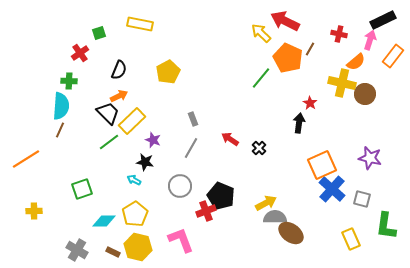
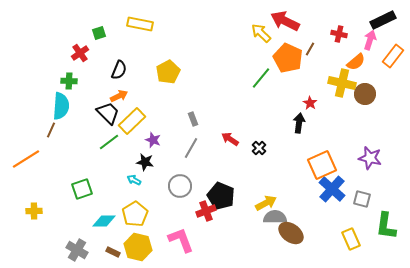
brown line at (60, 130): moved 9 px left
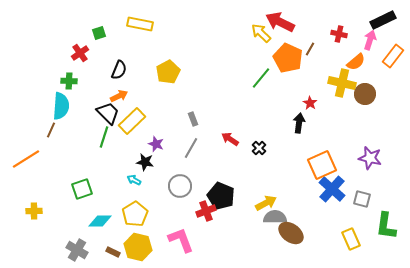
red arrow at (285, 21): moved 5 px left, 1 px down
purple star at (153, 140): moved 3 px right, 4 px down
green line at (109, 142): moved 5 px left, 5 px up; rotated 35 degrees counterclockwise
cyan diamond at (104, 221): moved 4 px left
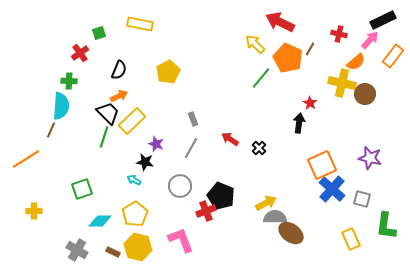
yellow arrow at (261, 33): moved 6 px left, 11 px down
pink arrow at (370, 40): rotated 24 degrees clockwise
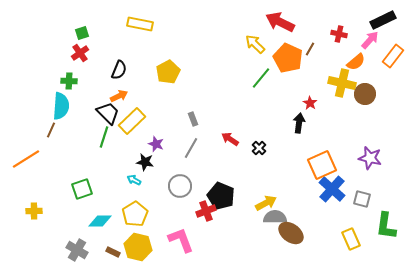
green square at (99, 33): moved 17 px left
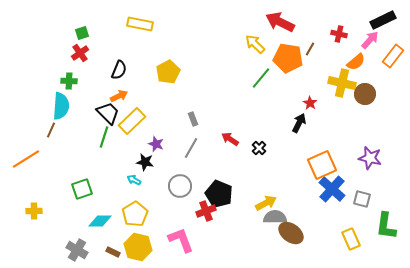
orange pentagon at (288, 58): rotated 16 degrees counterclockwise
black arrow at (299, 123): rotated 18 degrees clockwise
black pentagon at (221, 196): moved 2 px left, 2 px up
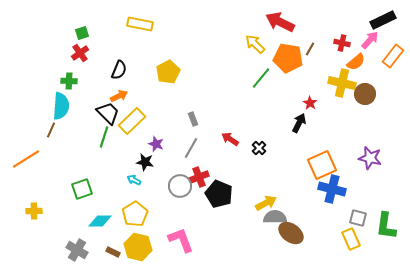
red cross at (339, 34): moved 3 px right, 9 px down
blue cross at (332, 189): rotated 28 degrees counterclockwise
gray square at (362, 199): moved 4 px left, 19 px down
red cross at (206, 211): moved 7 px left, 34 px up
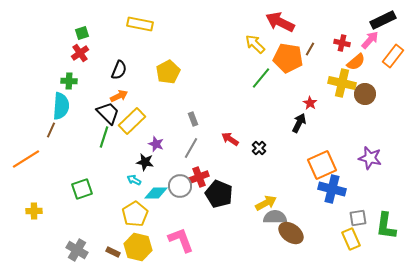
gray square at (358, 218): rotated 24 degrees counterclockwise
cyan diamond at (100, 221): moved 56 px right, 28 px up
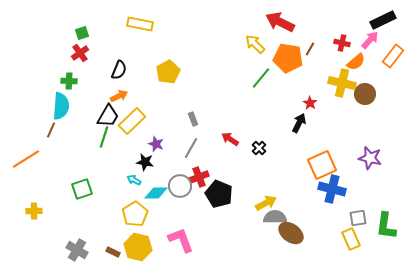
black trapezoid at (108, 113): moved 3 px down; rotated 75 degrees clockwise
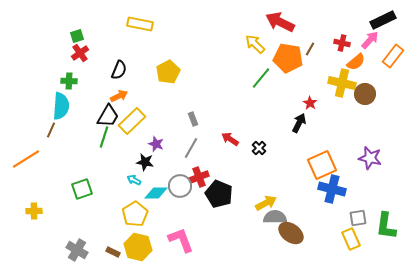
green square at (82, 33): moved 5 px left, 3 px down
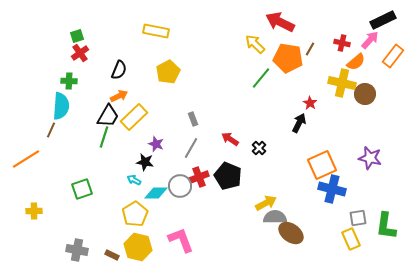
yellow rectangle at (140, 24): moved 16 px right, 7 px down
yellow rectangle at (132, 121): moved 2 px right, 4 px up
black pentagon at (219, 194): moved 9 px right, 18 px up
gray cross at (77, 250): rotated 20 degrees counterclockwise
brown rectangle at (113, 252): moved 1 px left, 3 px down
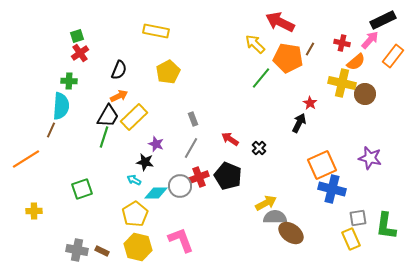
brown rectangle at (112, 255): moved 10 px left, 4 px up
